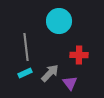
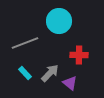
gray line: moved 1 px left, 4 px up; rotated 76 degrees clockwise
cyan rectangle: rotated 72 degrees clockwise
purple triangle: rotated 14 degrees counterclockwise
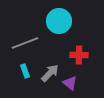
cyan rectangle: moved 2 px up; rotated 24 degrees clockwise
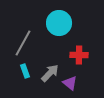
cyan circle: moved 2 px down
gray line: moved 2 px left; rotated 40 degrees counterclockwise
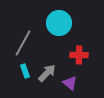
gray arrow: moved 3 px left
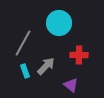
gray arrow: moved 1 px left, 7 px up
purple triangle: moved 1 px right, 2 px down
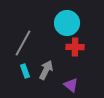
cyan circle: moved 8 px right
red cross: moved 4 px left, 8 px up
gray arrow: moved 4 px down; rotated 18 degrees counterclockwise
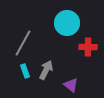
red cross: moved 13 px right
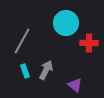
cyan circle: moved 1 px left
gray line: moved 1 px left, 2 px up
red cross: moved 1 px right, 4 px up
purple triangle: moved 4 px right
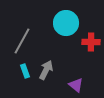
red cross: moved 2 px right, 1 px up
purple triangle: moved 1 px right
